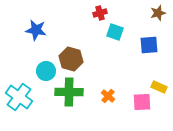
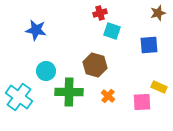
cyan square: moved 3 px left, 1 px up
brown hexagon: moved 24 px right, 6 px down
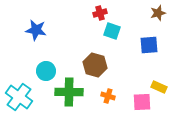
orange cross: rotated 24 degrees counterclockwise
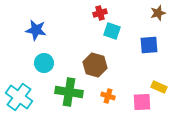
cyan circle: moved 2 px left, 8 px up
green cross: rotated 8 degrees clockwise
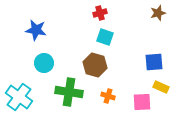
cyan square: moved 7 px left, 6 px down
blue square: moved 5 px right, 17 px down
yellow rectangle: moved 2 px right
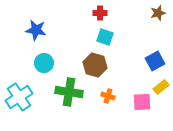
red cross: rotated 16 degrees clockwise
blue square: moved 1 px right, 1 px up; rotated 24 degrees counterclockwise
yellow rectangle: rotated 63 degrees counterclockwise
cyan cross: rotated 20 degrees clockwise
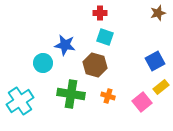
blue star: moved 29 px right, 15 px down
cyan circle: moved 1 px left
green cross: moved 2 px right, 2 px down
cyan cross: moved 1 px right, 4 px down
pink square: rotated 36 degrees counterclockwise
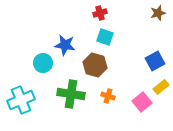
red cross: rotated 16 degrees counterclockwise
cyan cross: moved 1 px right, 1 px up; rotated 12 degrees clockwise
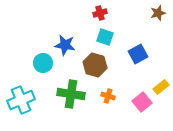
blue square: moved 17 px left, 7 px up
